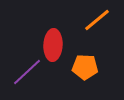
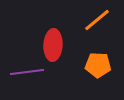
orange pentagon: moved 13 px right, 2 px up
purple line: rotated 36 degrees clockwise
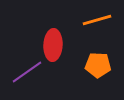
orange line: rotated 24 degrees clockwise
purple line: rotated 28 degrees counterclockwise
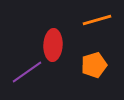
orange pentagon: moved 4 px left; rotated 20 degrees counterclockwise
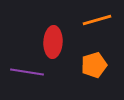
red ellipse: moved 3 px up
purple line: rotated 44 degrees clockwise
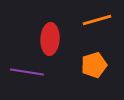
red ellipse: moved 3 px left, 3 px up
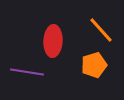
orange line: moved 4 px right, 10 px down; rotated 64 degrees clockwise
red ellipse: moved 3 px right, 2 px down
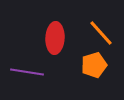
orange line: moved 3 px down
red ellipse: moved 2 px right, 3 px up
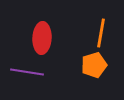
orange line: rotated 52 degrees clockwise
red ellipse: moved 13 px left
